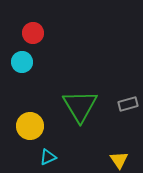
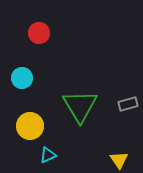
red circle: moved 6 px right
cyan circle: moved 16 px down
cyan triangle: moved 2 px up
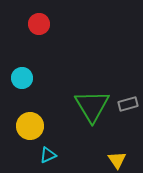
red circle: moved 9 px up
green triangle: moved 12 px right
yellow triangle: moved 2 px left
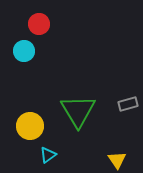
cyan circle: moved 2 px right, 27 px up
green triangle: moved 14 px left, 5 px down
cyan triangle: rotated 12 degrees counterclockwise
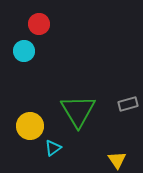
cyan triangle: moved 5 px right, 7 px up
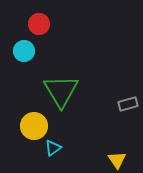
green triangle: moved 17 px left, 20 px up
yellow circle: moved 4 px right
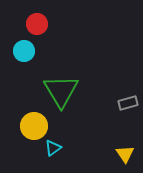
red circle: moved 2 px left
gray rectangle: moved 1 px up
yellow triangle: moved 8 px right, 6 px up
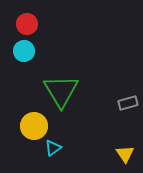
red circle: moved 10 px left
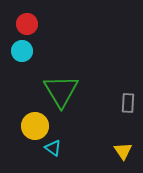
cyan circle: moved 2 px left
gray rectangle: rotated 72 degrees counterclockwise
yellow circle: moved 1 px right
cyan triangle: rotated 48 degrees counterclockwise
yellow triangle: moved 2 px left, 3 px up
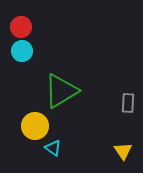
red circle: moved 6 px left, 3 px down
green triangle: rotated 30 degrees clockwise
